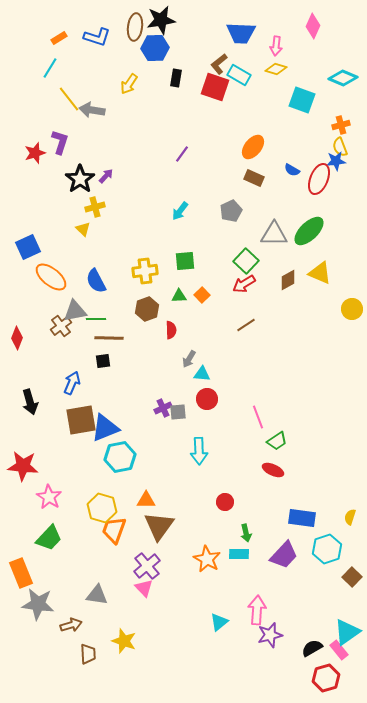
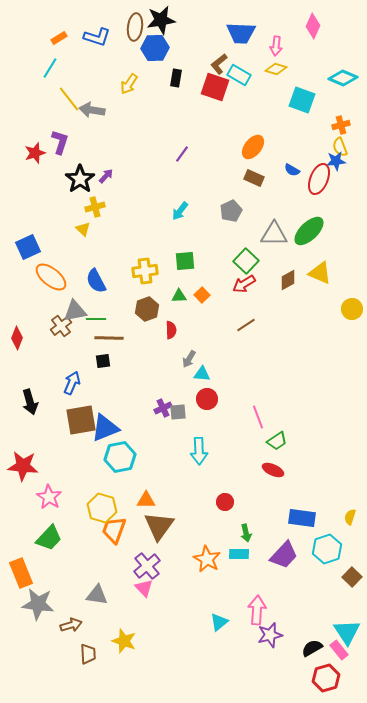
cyan triangle at (347, 632): rotated 28 degrees counterclockwise
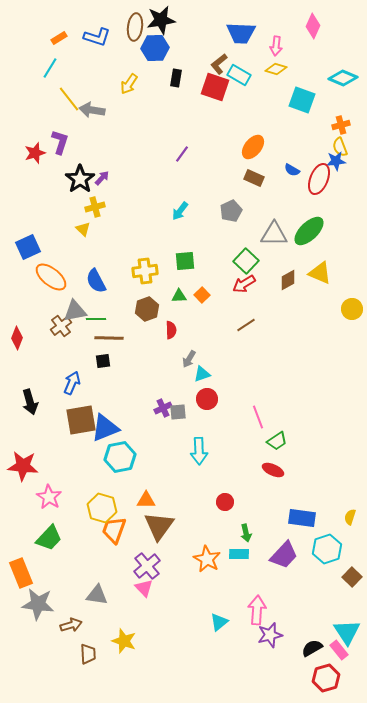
purple arrow at (106, 176): moved 4 px left, 2 px down
cyan triangle at (202, 374): rotated 24 degrees counterclockwise
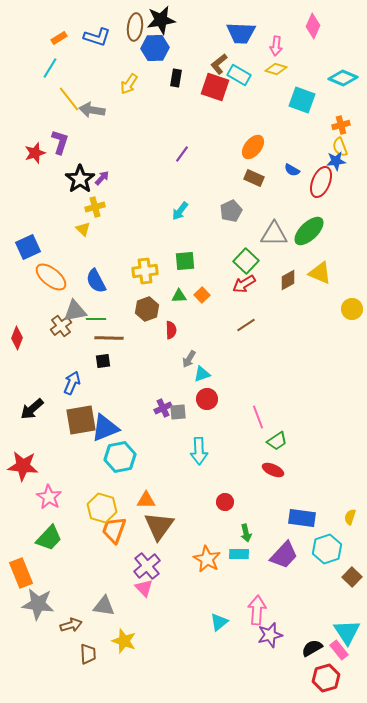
red ellipse at (319, 179): moved 2 px right, 3 px down
black arrow at (30, 402): moved 2 px right, 7 px down; rotated 65 degrees clockwise
gray triangle at (97, 595): moved 7 px right, 11 px down
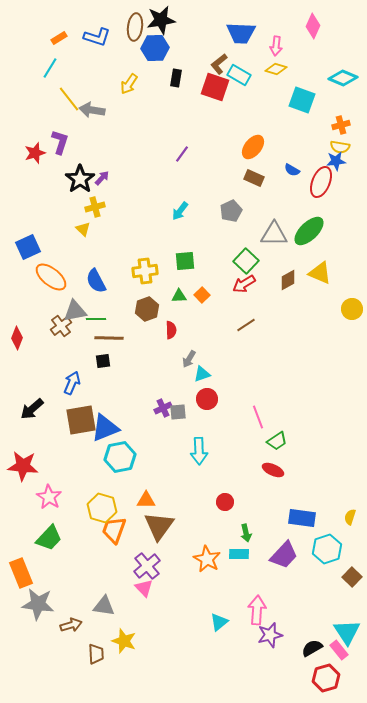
yellow semicircle at (340, 147): rotated 60 degrees counterclockwise
brown trapezoid at (88, 654): moved 8 px right
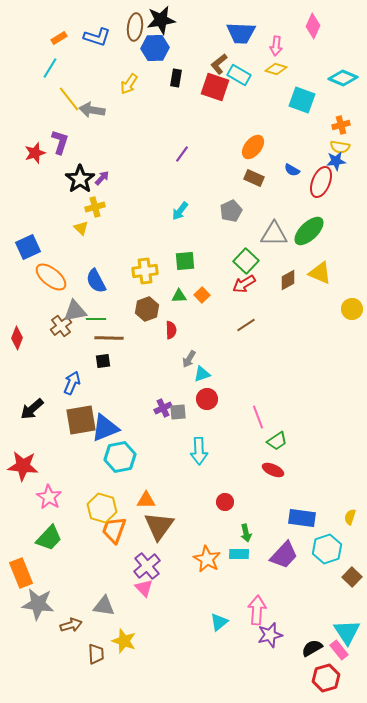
yellow triangle at (83, 229): moved 2 px left, 1 px up
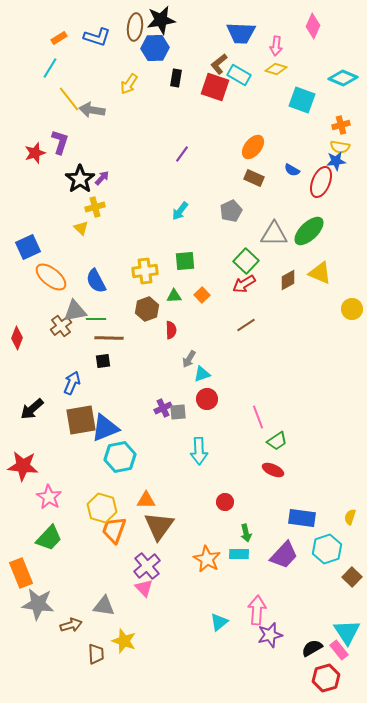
green triangle at (179, 296): moved 5 px left
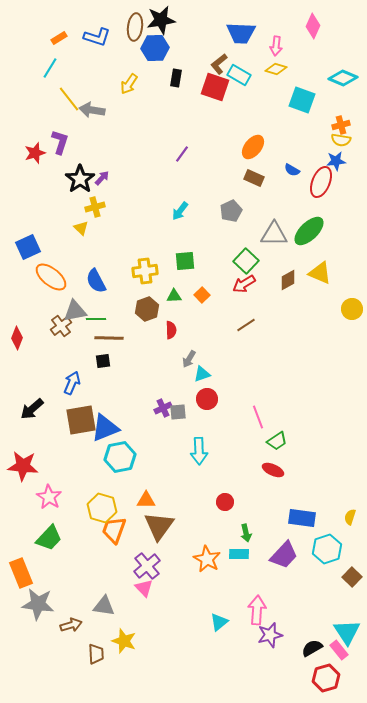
yellow semicircle at (340, 147): moved 1 px right, 7 px up
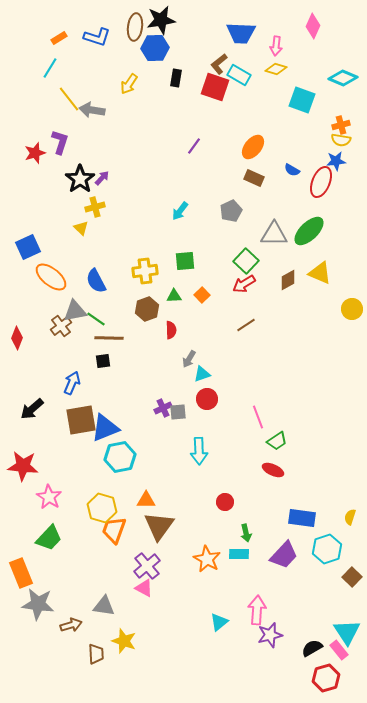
purple line at (182, 154): moved 12 px right, 8 px up
green line at (96, 319): rotated 36 degrees clockwise
pink triangle at (144, 588): rotated 18 degrees counterclockwise
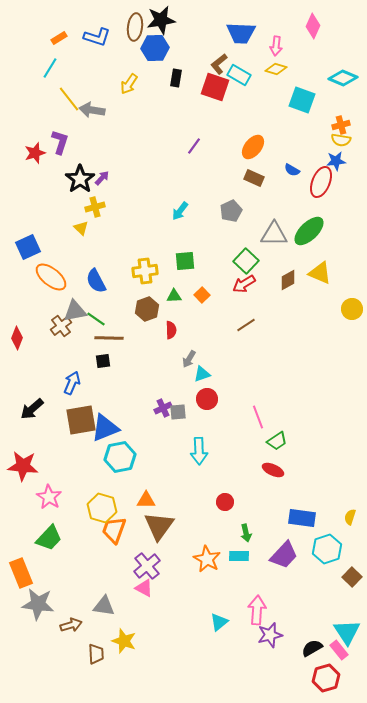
cyan rectangle at (239, 554): moved 2 px down
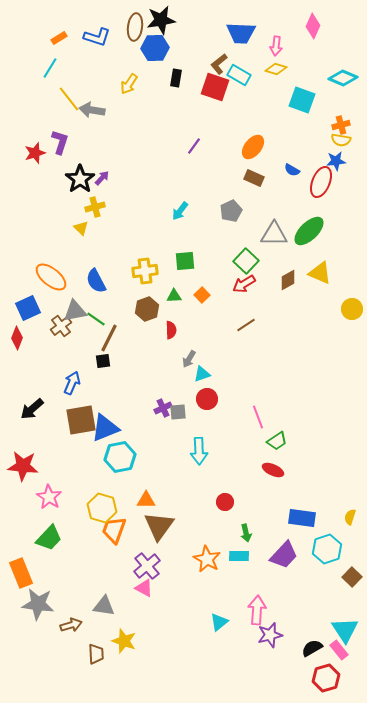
blue square at (28, 247): moved 61 px down
brown line at (109, 338): rotated 64 degrees counterclockwise
cyan triangle at (347, 632): moved 2 px left, 2 px up
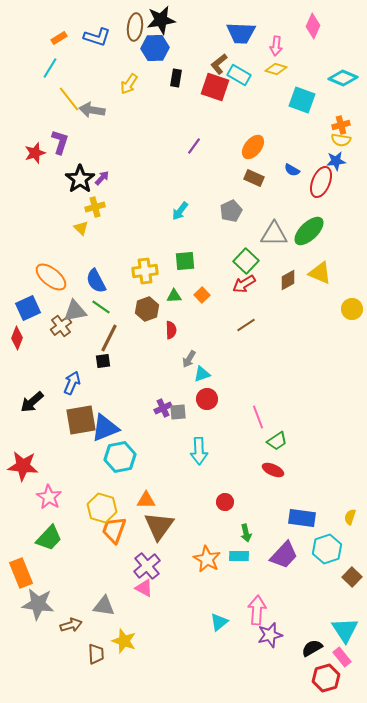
green line at (96, 319): moved 5 px right, 12 px up
black arrow at (32, 409): moved 7 px up
pink rectangle at (339, 650): moved 3 px right, 7 px down
